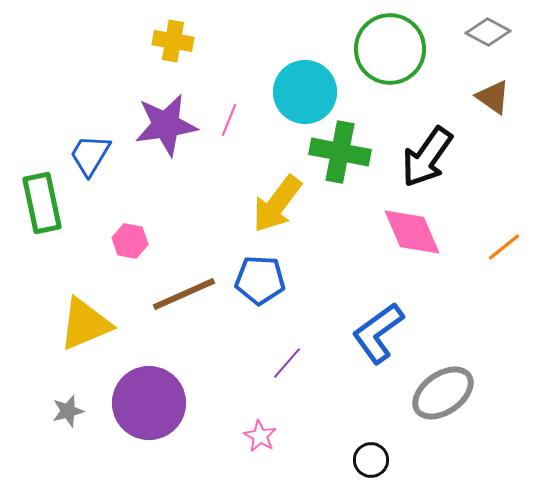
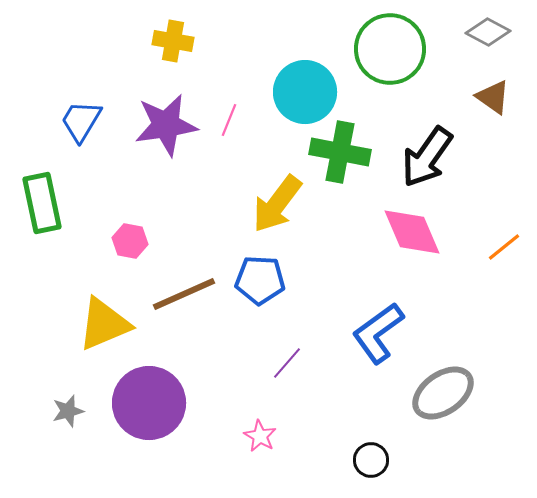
blue trapezoid: moved 9 px left, 34 px up
yellow triangle: moved 19 px right
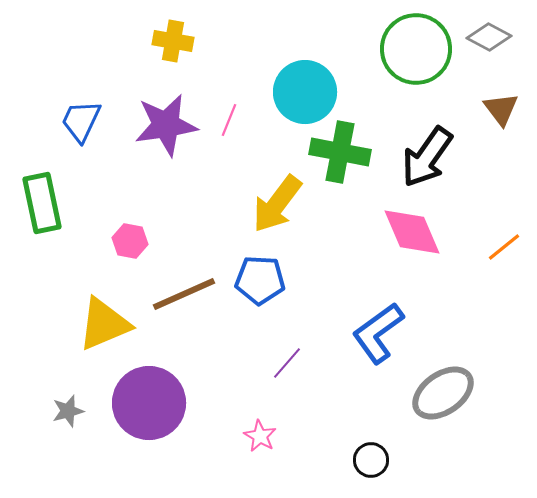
gray diamond: moved 1 px right, 5 px down
green circle: moved 26 px right
brown triangle: moved 8 px right, 12 px down; rotated 18 degrees clockwise
blue trapezoid: rotated 6 degrees counterclockwise
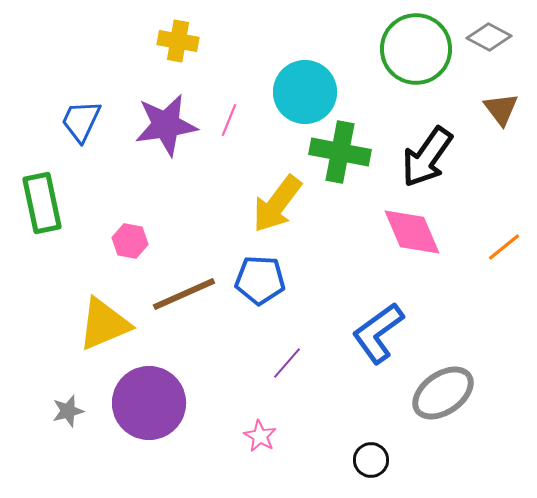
yellow cross: moved 5 px right
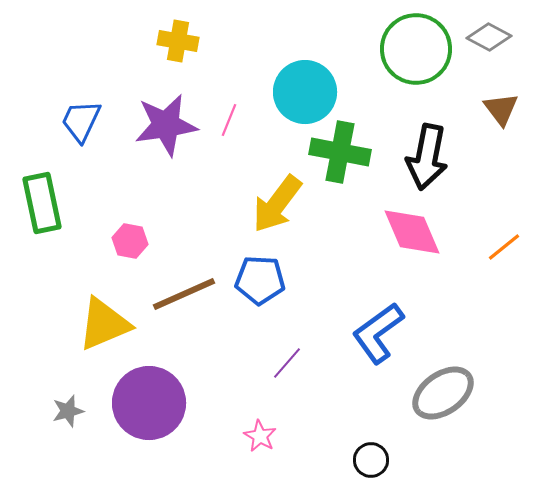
black arrow: rotated 24 degrees counterclockwise
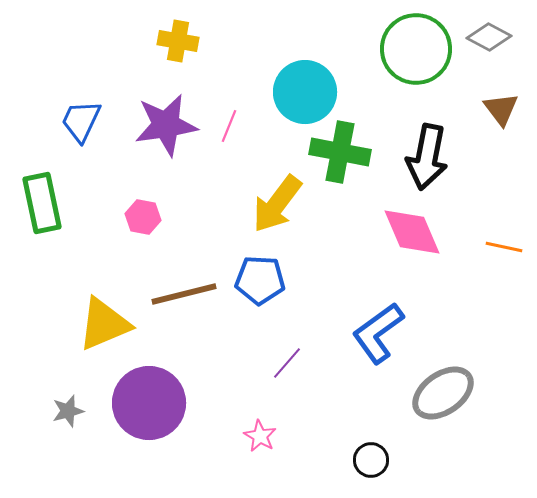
pink line: moved 6 px down
pink hexagon: moved 13 px right, 24 px up
orange line: rotated 51 degrees clockwise
brown line: rotated 10 degrees clockwise
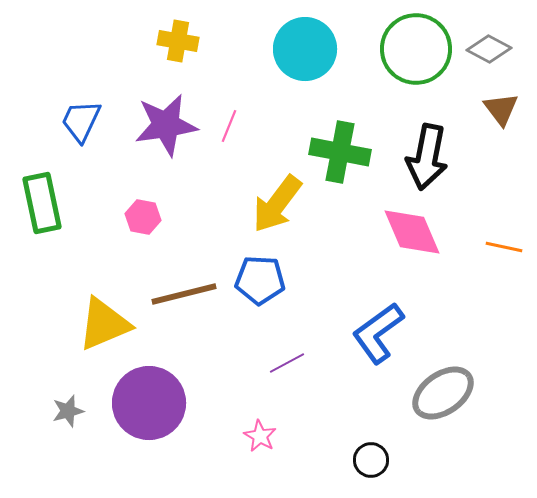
gray diamond: moved 12 px down
cyan circle: moved 43 px up
purple line: rotated 21 degrees clockwise
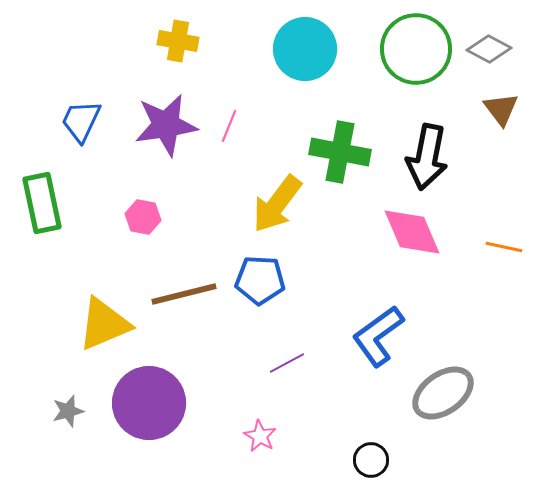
blue L-shape: moved 3 px down
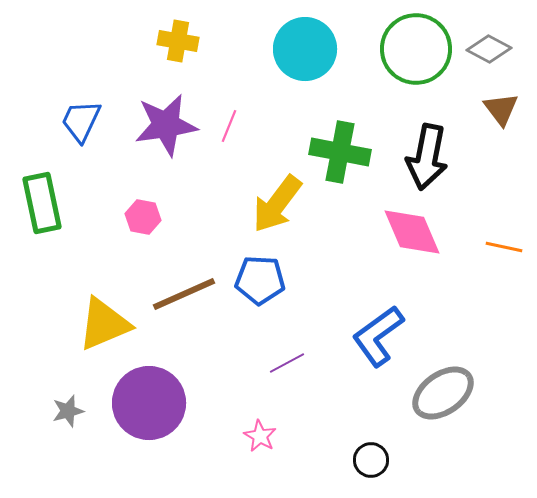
brown line: rotated 10 degrees counterclockwise
